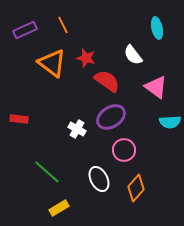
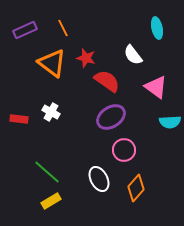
orange line: moved 3 px down
white cross: moved 26 px left, 17 px up
yellow rectangle: moved 8 px left, 7 px up
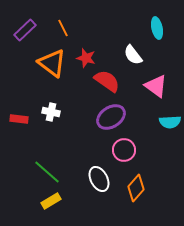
purple rectangle: rotated 20 degrees counterclockwise
pink triangle: moved 1 px up
white cross: rotated 18 degrees counterclockwise
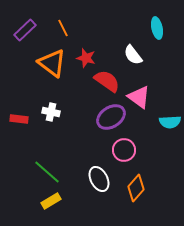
pink triangle: moved 17 px left, 11 px down
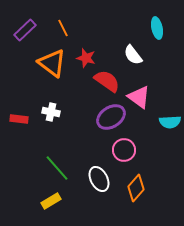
green line: moved 10 px right, 4 px up; rotated 8 degrees clockwise
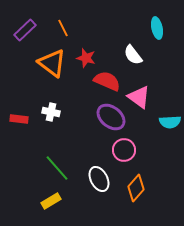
red semicircle: rotated 12 degrees counterclockwise
purple ellipse: rotated 72 degrees clockwise
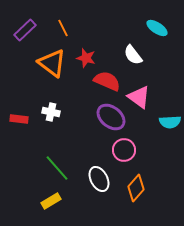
cyan ellipse: rotated 45 degrees counterclockwise
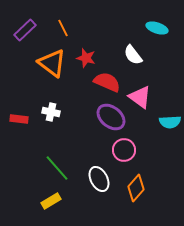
cyan ellipse: rotated 15 degrees counterclockwise
red semicircle: moved 1 px down
pink triangle: moved 1 px right
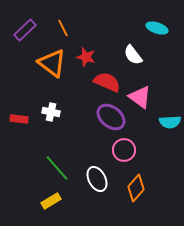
red star: moved 1 px up
white ellipse: moved 2 px left
